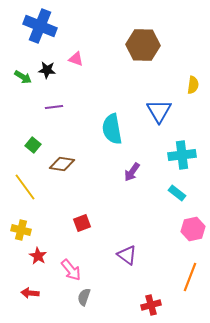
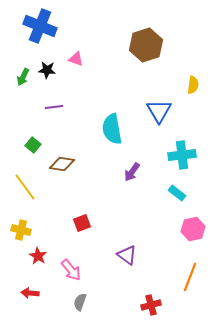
brown hexagon: moved 3 px right; rotated 20 degrees counterclockwise
green arrow: rotated 84 degrees clockwise
gray semicircle: moved 4 px left, 5 px down
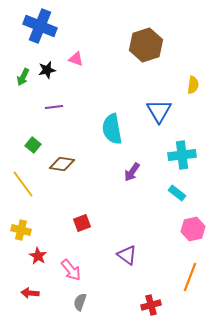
black star: rotated 18 degrees counterclockwise
yellow line: moved 2 px left, 3 px up
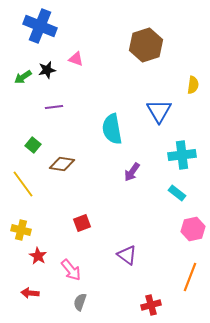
green arrow: rotated 30 degrees clockwise
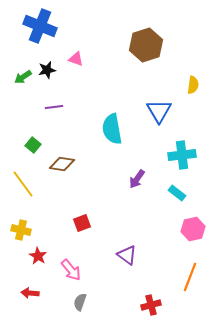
purple arrow: moved 5 px right, 7 px down
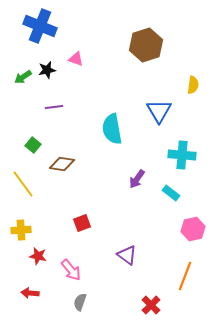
cyan cross: rotated 12 degrees clockwise
cyan rectangle: moved 6 px left
yellow cross: rotated 18 degrees counterclockwise
red star: rotated 18 degrees counterclockwise
orange line: moved 5 px left, 1 px up
red cross: rotated 30 degrees counterclockwise
